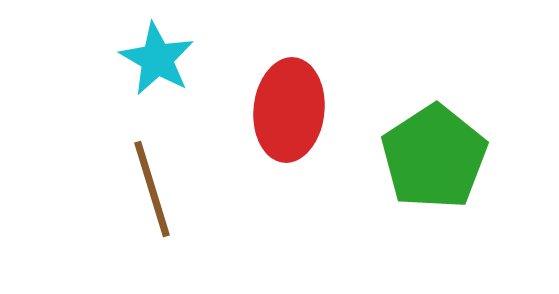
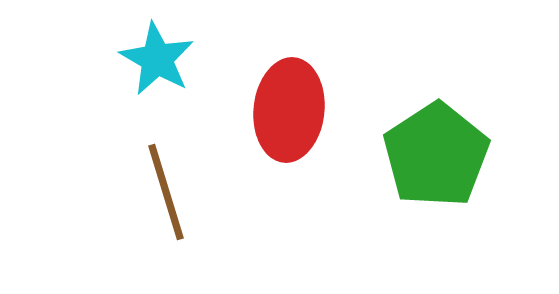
green pentagon: moved 2 px right, 2 px up
brown line: moved 14 px right, 3 px down
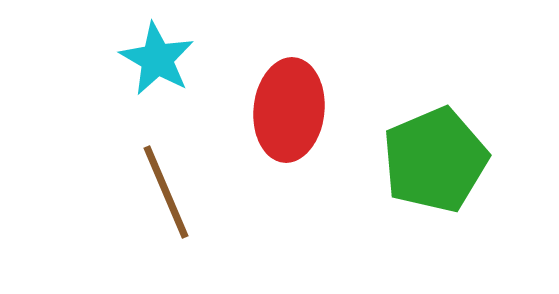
green pentagon: moved 1 px left, 5 px down; rotated 10 degrees clockwise
brown line: rotated 6 degrees counterclockwise
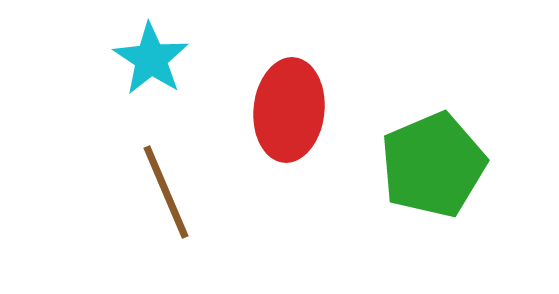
cyan star: moved 6 px left; rotated 4 degrees clockwise
green pentagon: moved 2 px left, 5 px down
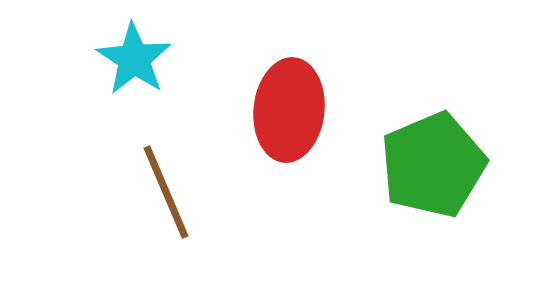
cyan star: moved 17 px left
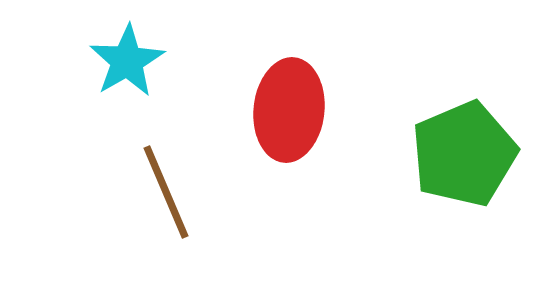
cyan star: moved 7 px left, 2 px down; rotated 8 degrees clockwise
green pentagon: moved 31 px right, 11 px up
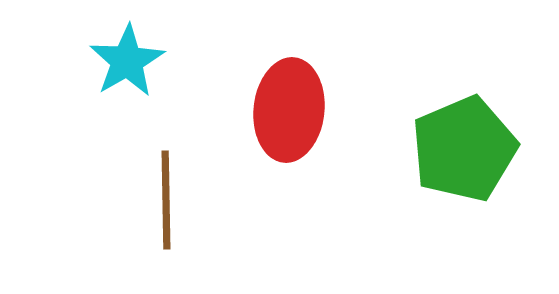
green pentagon: moved 5 px up
brown line: moved 8 px down; rotated 22 degrees clockwise
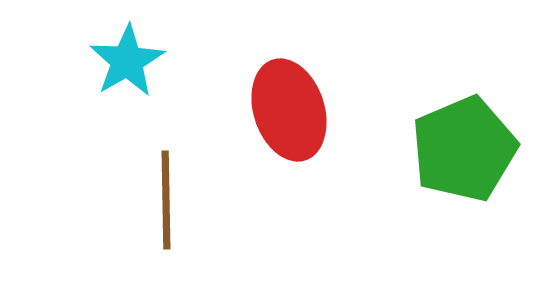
red ellipse: rotated 24 degrees counterclockwise
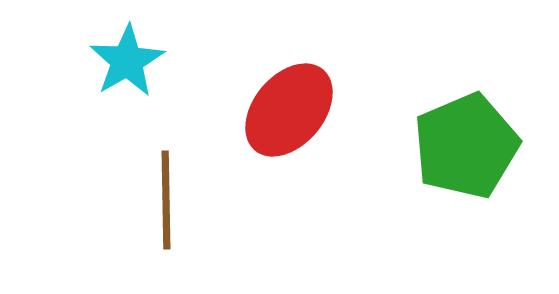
red ellipse: rotated 58 degrees clockwise
green pentagon: moved 2 px right, 3 px up
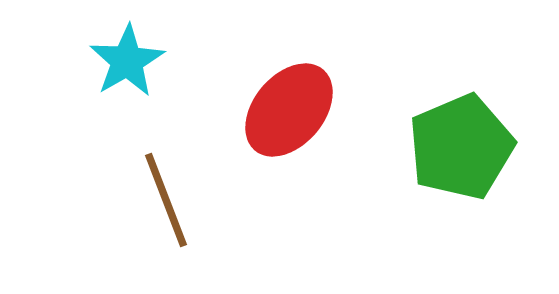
green pentagon: moved 5 px left, 1 px down
brown line: rotated 20 degrees counterclockwise
